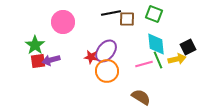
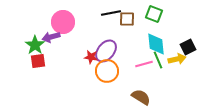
purple arrow: moved 23 px up
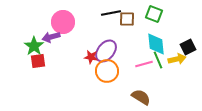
green star: moved 1 px left, 1 px down
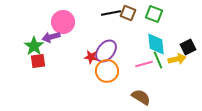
brown square: moved 1 px right, 6 px up; rotated 21 degrees clockwise
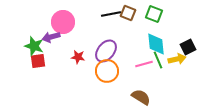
black line: moved 1 px down
green star: rotated 18 degrees counterclockwise
red star: moved 13 px left
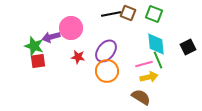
pink circle: moved 8 px right, 6 px down
yellow arrow: moved 28 px left, 18 px down
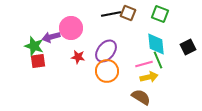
green square: moved 6 px right
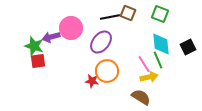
black line: moved 1 px left, 3 px down
cyan diamond: moved 5 px right
purple ellipse: moved 5 px left, 9 px up
red star: moved 14 px right, 24 px down
pink line: rotated 72 degrees clockwise
